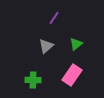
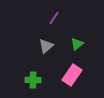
green triangle: moved 1 px right
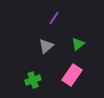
green triangle: moved 1 px right
green cross: rotated 21 degrees counterclockwise
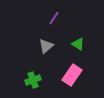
green triangle: rotated 48 degrees counterclockwise
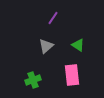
purple line: moved 1 px left
green triangle: moved 1 px down
pink rectangle: rotated 40 degrees counterclockwise
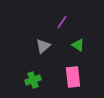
purple line: moved 9 px right, 4 px down
gray triangle: moved 3 px left
pink rectangle: moved 1 px right, 2 px down
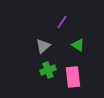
green cross: moved 15 px right, 10 px up
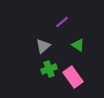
purple line: rotated 16 degrees clockwise
green cross: moved 1 px right, 1 px up
pink rectangle: rotated 30 degrees counterclockwise
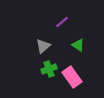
pink rectangle: moved 1 px left
